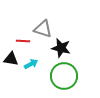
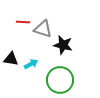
red line: moved 19 px up
black star: moved 2 px right, 3 px up
green circle: moved 4 px left, 4 px down
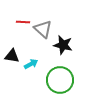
gray triangle: rotated 24 degrees clockwise
black triangle: moved 1 px right, 3 px up
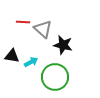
cyan arrow: moved 2 px up
green circle: moved 5 px left, 3 px up
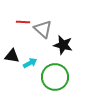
cyan arrow: moved 1 px left, 1 px down
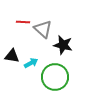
cyan arrow: moved 1 px right
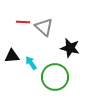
gray triangle: moved 1 px right, 2 px up
black star: moved 7 px right, 3 px down
black triangle: rotated 14 degrees counterclockwise
cyan arrow: rotated 96 degrees counterclockwise
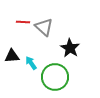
black star: rotated 18 degrees clockwise
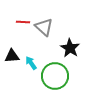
green circle: moved 1 px up
